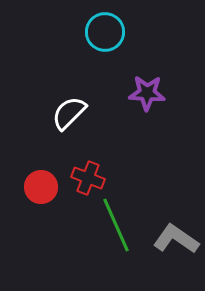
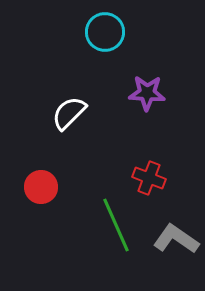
red cross: moved 61 px right
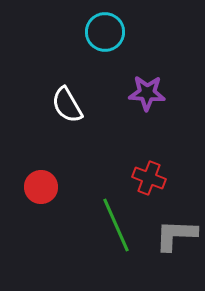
white semicircle: moved 2 px left, 8 px up; rotated 75 degrees counterclockwise
gray L-shape: moved 4 px up; rotated 33 degrees counterclockwise
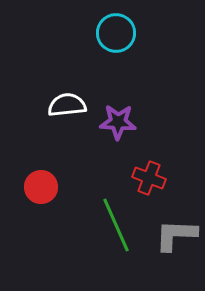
cyan circle: moved 11 px right, 1 px down
purple star: moved 29 px left, 29 px down
white semicircle: rotated 114 degrees clockwise
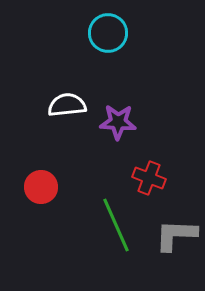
cyan circle: moved 8 px left
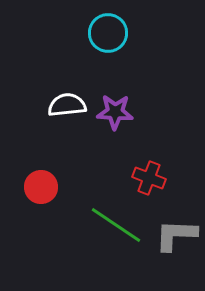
purple star: moved 3 px left, 10 px up
green line: rotated 32 degrees counterclockwise
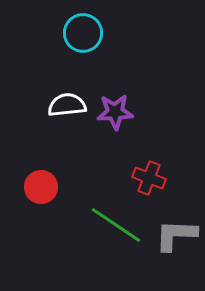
cyan circle: moved 25 px left
purple star: rotated 6 degrees counterclockwise
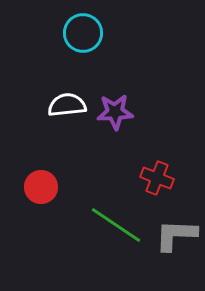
red cross: moved 8 px right
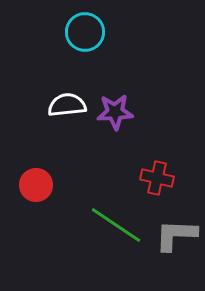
cyan circle: moved 2 px right, 1 px up
red cross: rotated 8 degrees counterclockwise
red circle: moved 5 px left, 2 px up
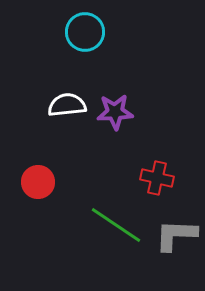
red circle: moved 2 px right, 3 px up
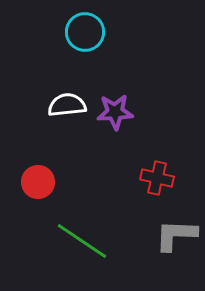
green line: moved 34 px left, 16 px down
